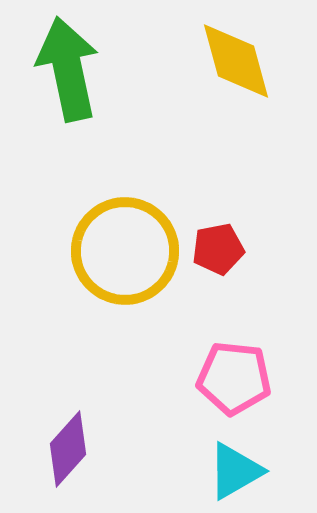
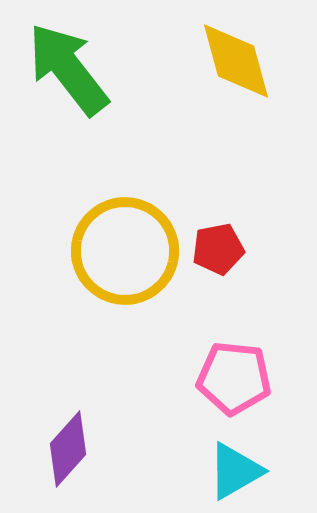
green arrow: rotated 26 degrees counterclockwise
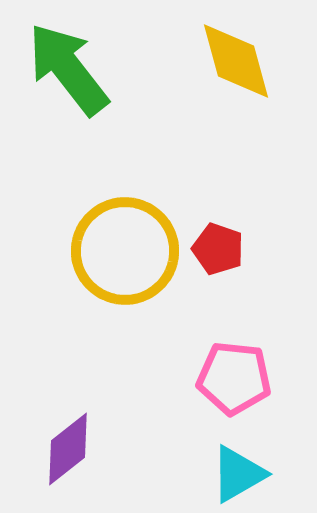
red pentagon: rotated 30 degrees clockwise
purple diamond: rotated 10 degrees clockwise
cyan triangle: moved 3 px right, 3 px down
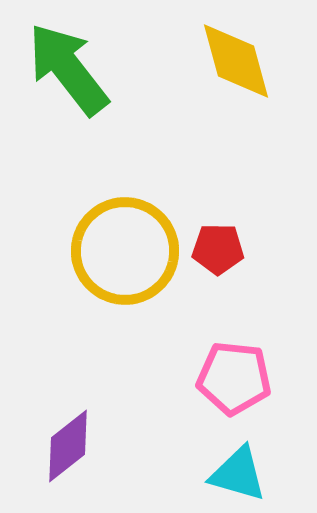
red pentagon: rotated 18 degrees counterclockwise
purple diamond: moved 3 px up
cyan triangle: rotated 46 degrees clockwise
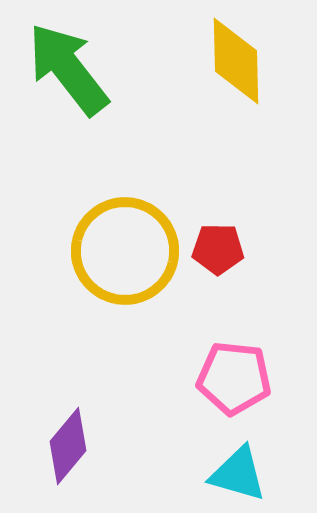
yellow diamond: rotated 14 degrees clockwise
purple diamond: rotated 12 degrees counterclockwise
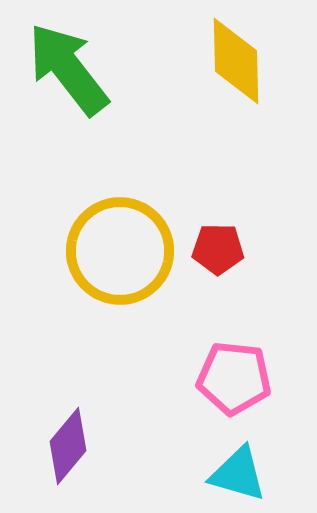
yellow circle: moved 5 px left
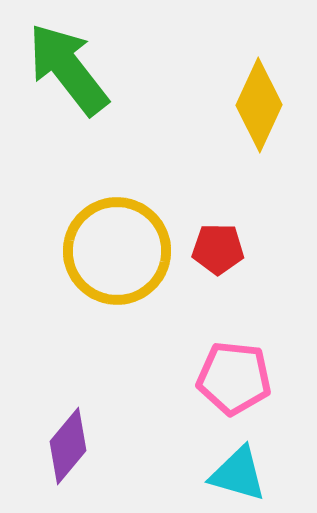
yellow diamond: moved 23 px right, 44 px down; rotated 26 degrees clockwise
yellow circle: moved 3 px left
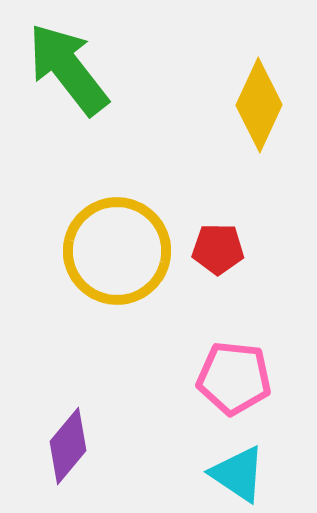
cyan triangle: rotated 18 degrees clockwise
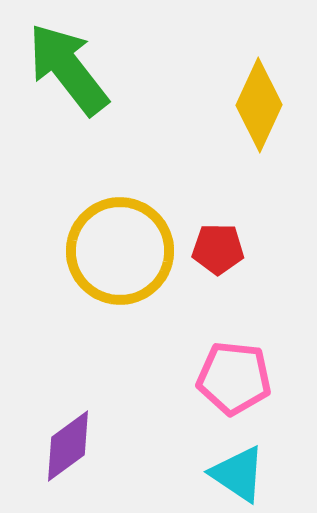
yellow circle: moved 3 px right
purple diamond: rotated 14 degrees clockwise
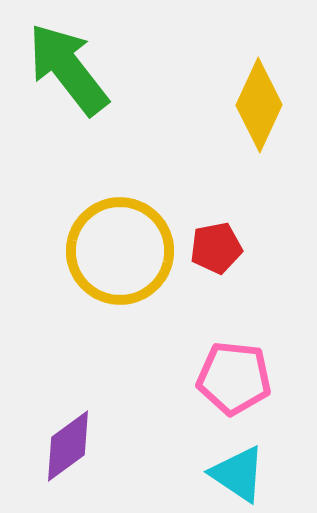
red pentagon: moved 2 px left, 1 px up; rotated 12 degrees counterclockwise
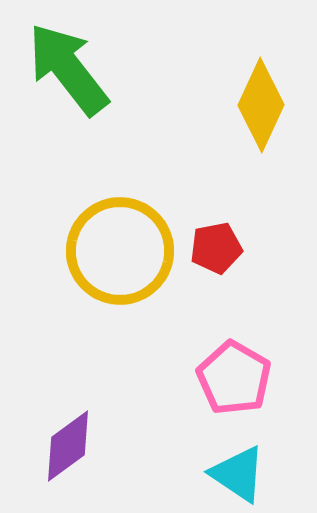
yellow diamond: moved 2 px right
pink pentagon: rotated 24 degrees clockwise
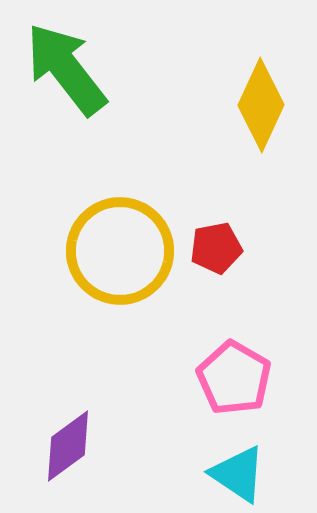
green arrow: moved 2 px left
